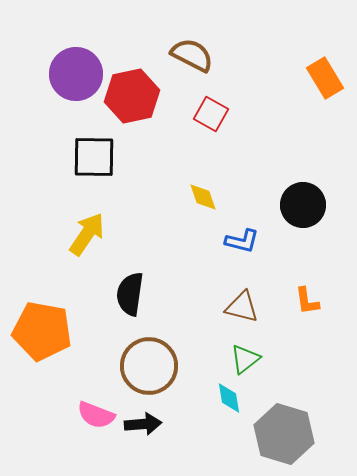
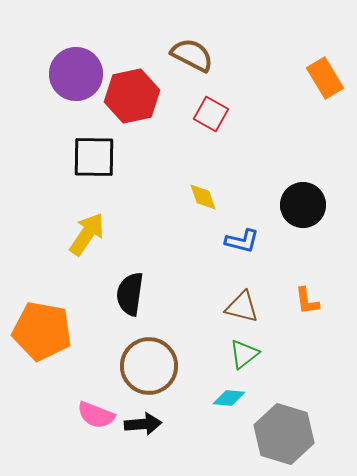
green triangle: moved 1 px left, 5 px up
cyan diamond: rotated 76 degrees counterclockwise
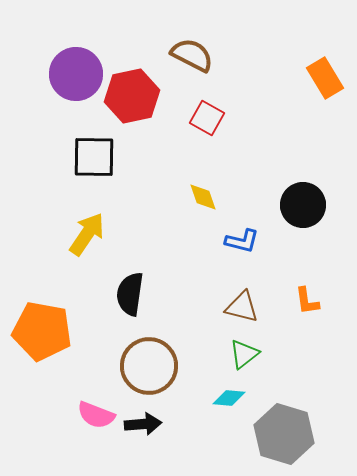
red square: moved 4 px left, 4 px down
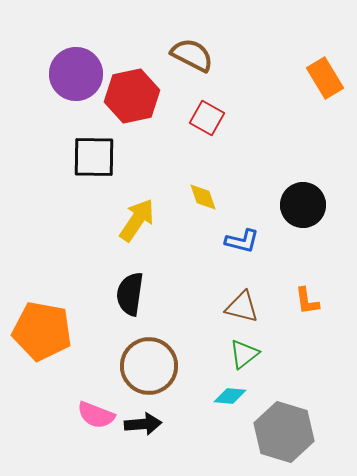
yellow arrow: moved 50 px right, 14 px up
cyan diamond: moved 1 px right, 2 px up
gray hexagon: moved 2 px up
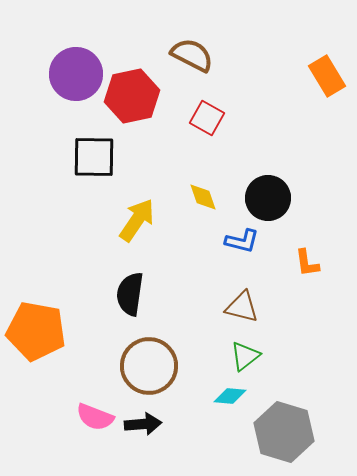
orange rectangle: moved 2 px right, 2 px up
black circle: moved 35 px left, 7 px up
orange L-shape: moved 38 px up
orange pentagon: moved 6 px left
green triangle: moved 1 px right, 2 px down
pink semicircle: moved 1 px left, 2 px down
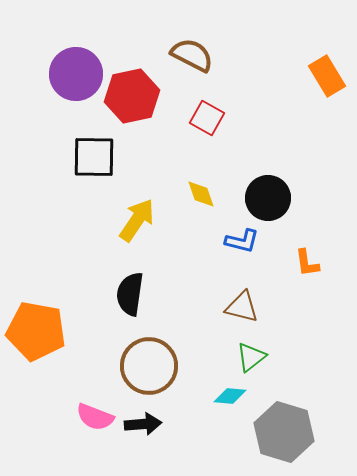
yellow diamond: moved 2 px left, 3 px up
green triangle: moved 6 px right, 1 px down
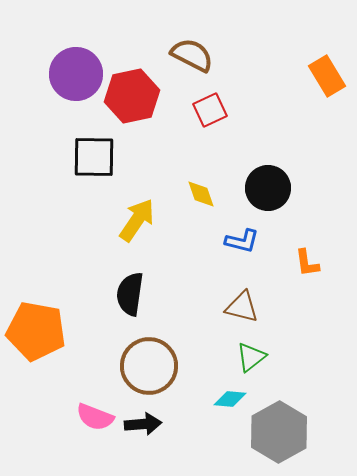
red square: moved 3 px right, 8 px up; rotated 36 degrees clockwise
black circle: moved 10 px up
cyan diamond: moved 3 px down
gray hexagon: moved 5 px left; rotated 14 degrees clockwise
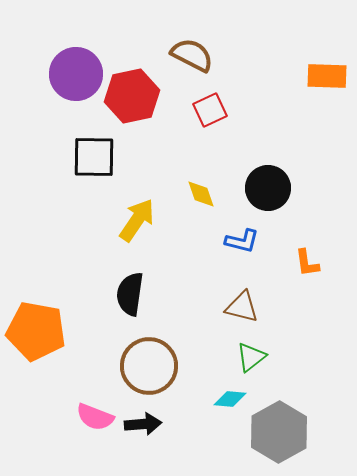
orange rectangle: rotated 57 degrees counterclockwise
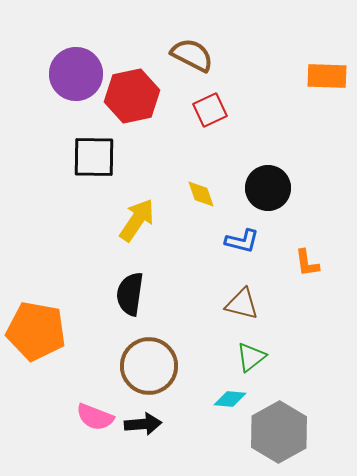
brown triangle: moved 3 px up
